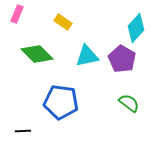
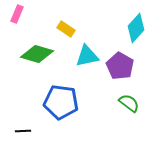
yellow rectangle: moved 3 px right, 7 px down
green diamond: rotated 28 degrees counterclockwise
purple pentagon: moved 2 px left, 7 px down
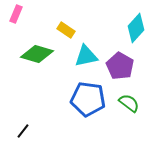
pink rectangle: moved 1 px left
yellow rectangle: moved 1 px down
cyan triangle: moved 1 px left
blue pentagon: moved 27 px right, 3 px up
black line: rotated 49 degrees counterclockwise
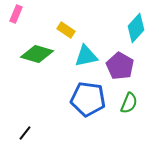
green semicircle: rotated 75 degrees clockwise
black line: moved 2 px right, 2 px down
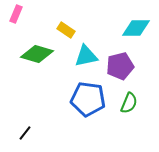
cyan diamond: rotated 48 degrees clockwise
purple pentagon: rotated 28 degrees clockwise
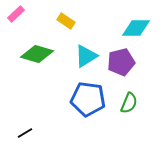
pink rectangle: rotated 24 degrees clockwise
yellow rectangle: moved 9 px up
cyan triangle: rotated 20 degrees counterclockwise
purple pentagon: moved 1 px right, 4 px up
black line: rotated 21 degrees clockwise
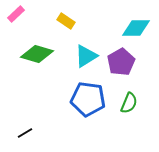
purple pentagon: rotated 16 degrees counterclockwise
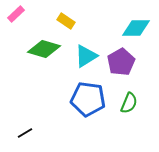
green diamond: moved 7 px right, 5 px up
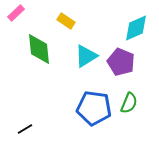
pink rectangle: moved 1 px up
cyan diamond: rotated 24 degrees counterclockwise
green diamond: moved 5 px left; rotated 68 degrees clockwise
purple pentagon: rotated 20 degrees counterclockwise
blue pentagon: moved 6 px right, 9 px down
black line: moved 4 px up
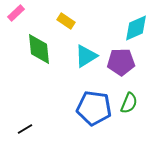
purple pentagon: rotated 24 degrees counterclockwise
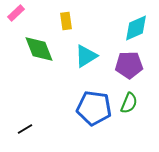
yellow rectangle: rotated 48 degrees clockwise
green diamond: rotated 16 degrees counterclockwise
purple pentagon: moved 8 px right, 3 px down
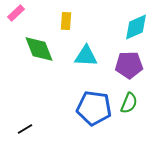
yellow rectangle: rotated 12 degrees clockwise
cyan diamond: moved 1 px up
cyan triangle: rotated 35 degrees clockwise
